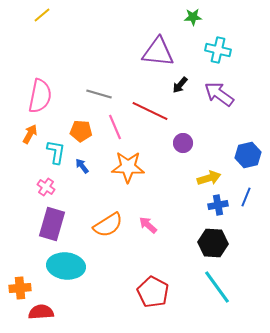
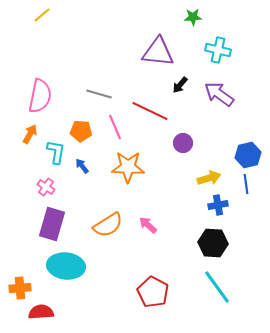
blue line: moved 13 px up; rotated 30 degrees counterclockwise
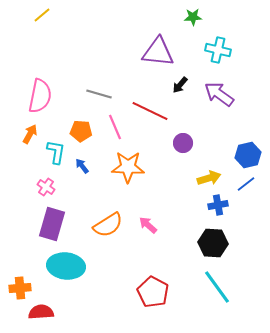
blue line: rotated 60 degrees clockwise
